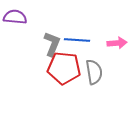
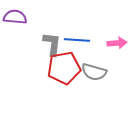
gray L-shape: rotated 15 degrees counterclockwise
red pentagon: rotated 16 degrees counterclockwise
gray semicircle: rotated 115 degrees clockwise
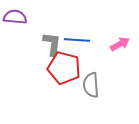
pink arrow: moved 3 px right, 1 px down; rotated 24 degrees counterclockwise
red pentagon: rotated 24 degrees clockwise
gray semicircle: moved 3 px left, 13 px down; rotated 70 degrees clockwise
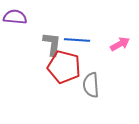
red pentagon: moved 1 px up
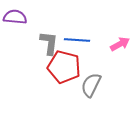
gray L-shape: moved 3 px left, 1 px up
gray semicircle: rotated 30 degrees clockwise
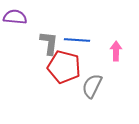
pink arrow: moved 4 px left, 7 px down; rotated 60 degrees counterclockwise
gray semicircle: moved 1 px right, 1 px down
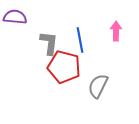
blue line: moved 3 px right; rotated 75 degrees clockwise
pink arrow: moved 20 px up
gray semicircle: moved 6 px right
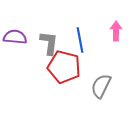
purple semicircle: moved 20 px down
gray semicircle: moved 3 px right
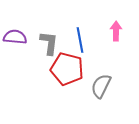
red pentagon: moved 3 px right, 2 px down
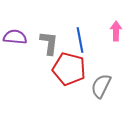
red pentagon: moved 2 px right
